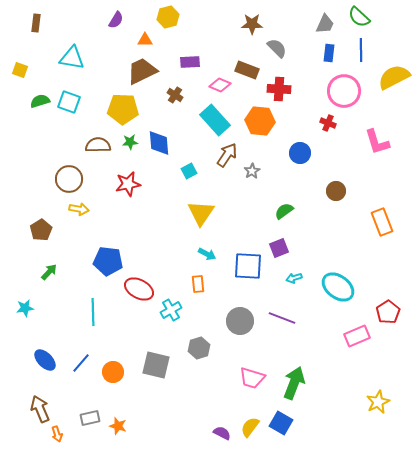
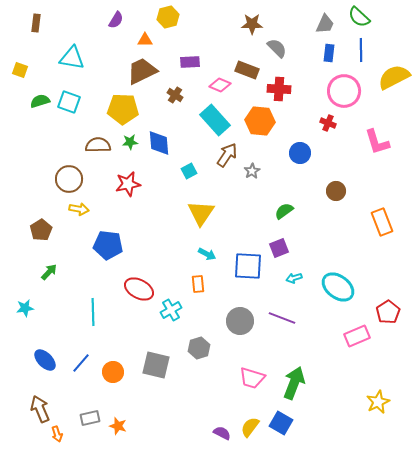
blue pentagon at (108, 261): moved 16 px up
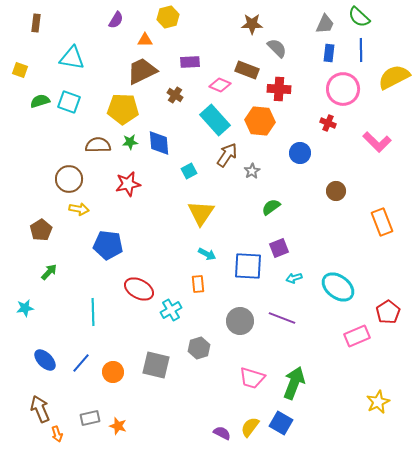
pink circle at (344, 91): moved 1 px left, 2 px up
pink L-shape at (377, 142): rotated 28 degrees counterclockwise
green semicircle at (284, 211): moved 13 px left, 4 px up
